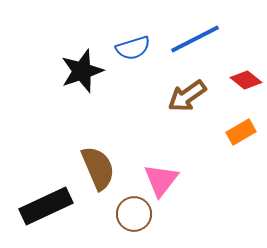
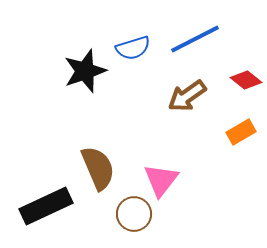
black star: moved 3 px right
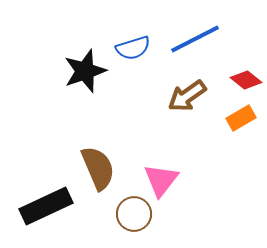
orange rectangle: moved 14 px up
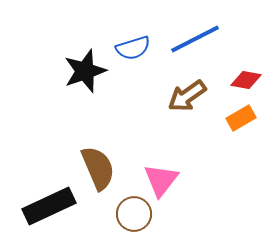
red diamond: rotated 28 degrees counterclockwise
black rectangle: moved 3 px right
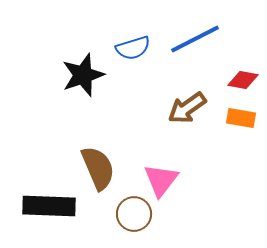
black star: moved 2 px left, 4 px down
red diamond: moved 3 px left
brown arrow: moved 12 px down
orange rectangle: rotated 40 degrees clockwise
black rectangle: rotated 27 degrees clockwise
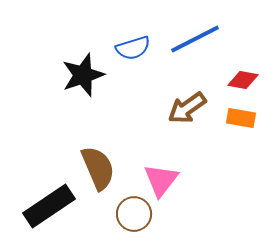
black rectangle: rotated 36 degrees counterclockwise
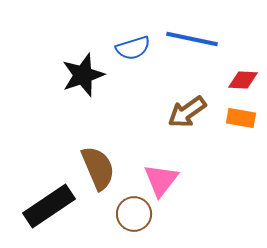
blue line: moved 3 px left; rotated 39 degrees clockwise
red diamond: rotated 8 degrees counterclockwise
brown arrow: moved 4 px down
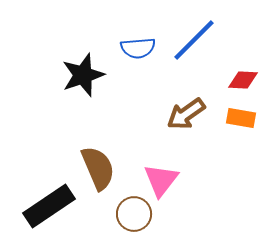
blue line: moved 2 px right, 1 px down; rotated 57 degrees counterclockwise
blue semicircle: moved 5 px right; rotated 12 degrees clockwise
brown arrow: moved 1 px left, 2 px down
